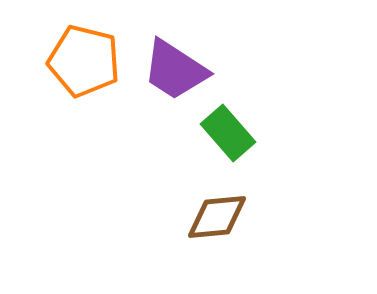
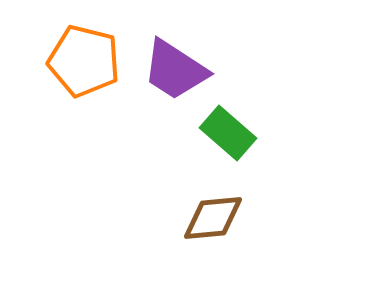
green rectangle: rotated 8 degrees counterclockwise
brown diamond: moved 4 px left, 1 px down
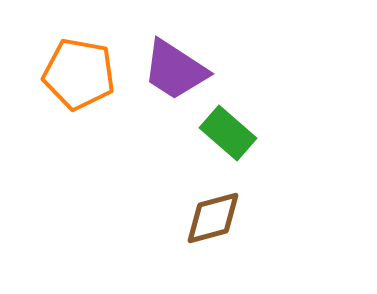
orange pentagon: moved 5 px left, 13 px down; rotated 4 degrees counterclockwise
brown diamond: rotated 10 degrees counterclockwise
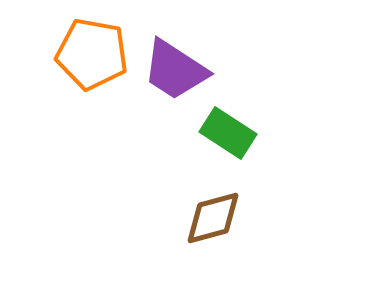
orange pentagon: moved 13 px right, 20 px up
green rectangle: rotated 8 degrees counterclockwise
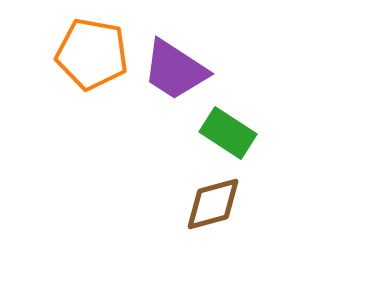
brown diamond: moved 14 px up
